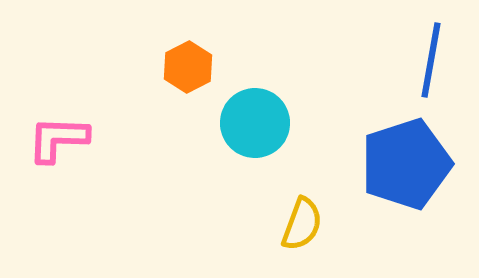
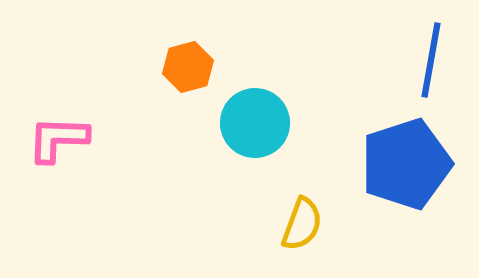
orange hexagon: rotated 12 degrees clockwise
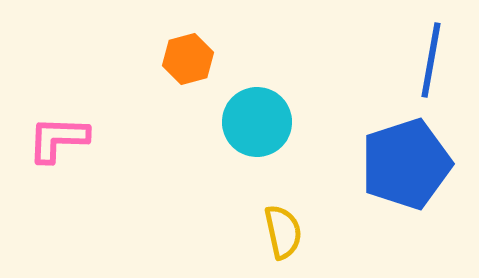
orange hexagon: moved 8 px up
cyan circle: moved 2 px right, 1 px up
yellow semicircle: moved 19 px left, 8 px down; rotated 32 degrees counterclockwise
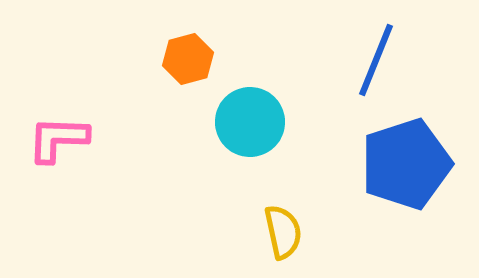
blue line: moved 55 px left; rotated 12 degrees clockwise
cyan circle: moved 7 px left
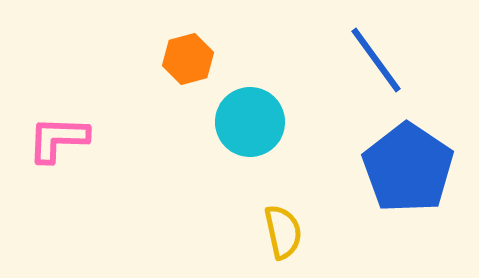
blue line: rotated 58 degrees counterclockwise
blue pentagon: moved 2 px right, 4 px down; rotated 20 degrees counterclockwise
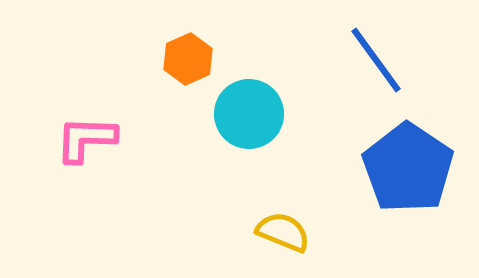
orange hexagon: rotated 9 degrees counterclockwise
cyan circle: moved 1 px left, 8 px up
pink L-shape: moved 28 px right
yellow semicircle: rotated 56 degrees counterclockwise
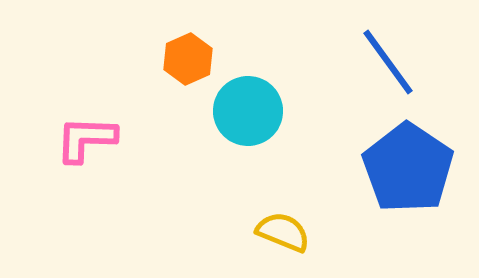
blue line: moved 12 px right, 2 px down
cyan circle: moved 1 px left, 3 px up
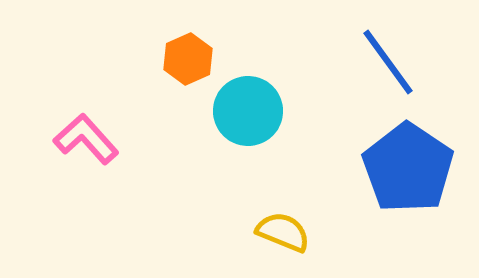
pink L-shape: rotated 46 degrees clockwise
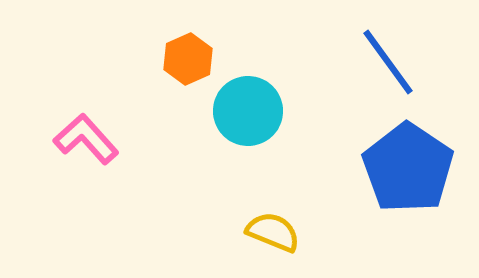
yellow semicircle: moved 10 px left
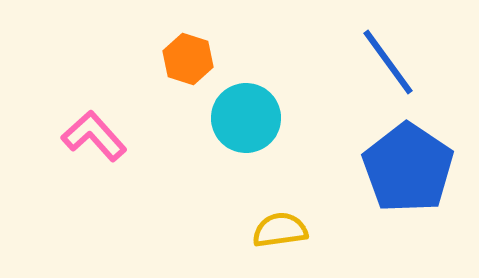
orange hexagon: rotated 18 degrees counterclockwise
cyan circle: moved 2 px left, 7 px down
pink L-shape: moved 8 px right, 3 px up
yellow semicircle: moved 7 px right, 2 px up; rotated 30 degrees counterclockwise
